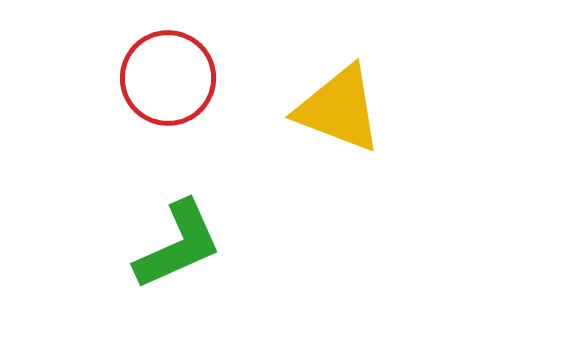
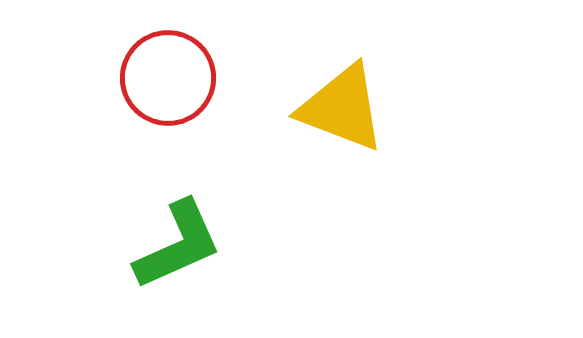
yellow triangle: moved 3 px right, 1 px up
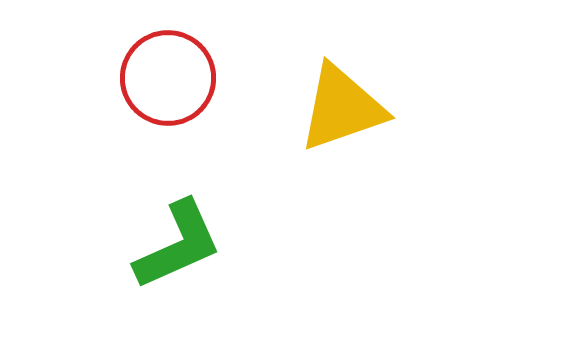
yellow triangle: rotated 40 degrees counterclockwise
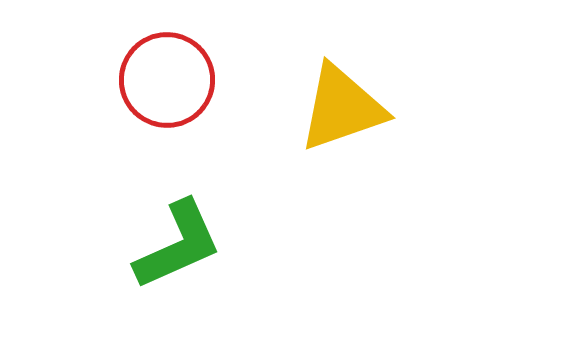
red circle: moved 1 px left, 2 px down
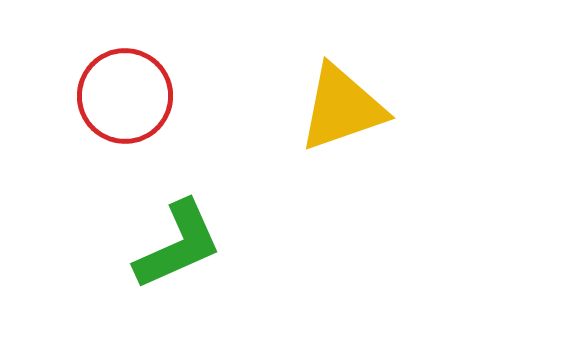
red circle: moved 42 px left, 16 px down
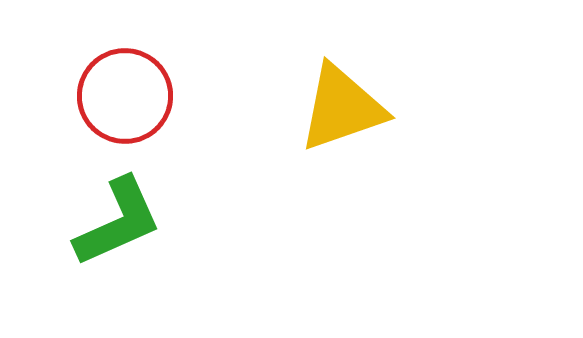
green L-shape: moved 60 px left, 23 px up
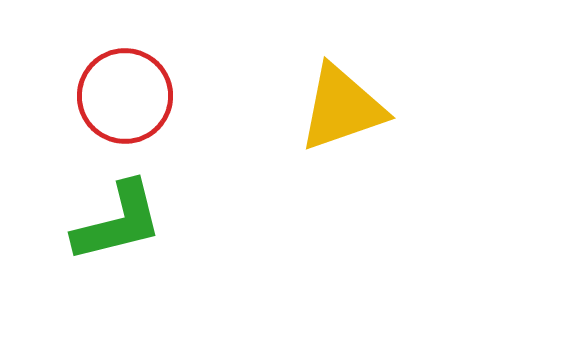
green L-shape: rotated 10 degrees clockwise
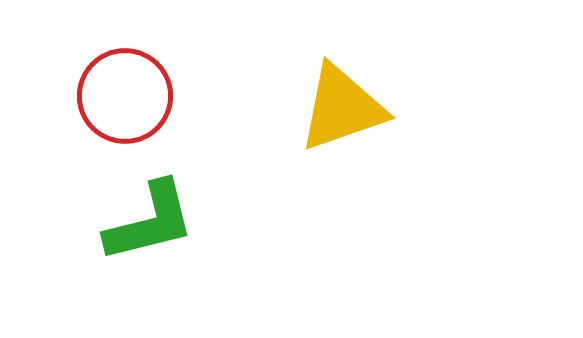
green L-shape: moved 32 px right
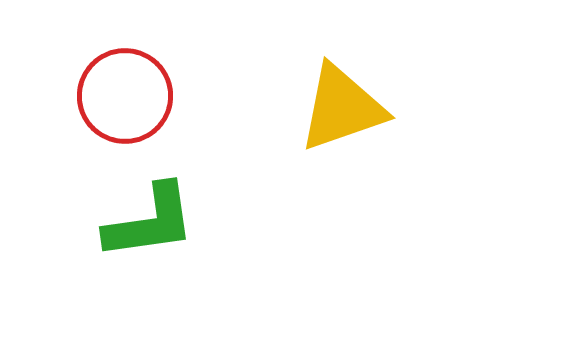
green L-shape: rotated 6 degrees clockwise
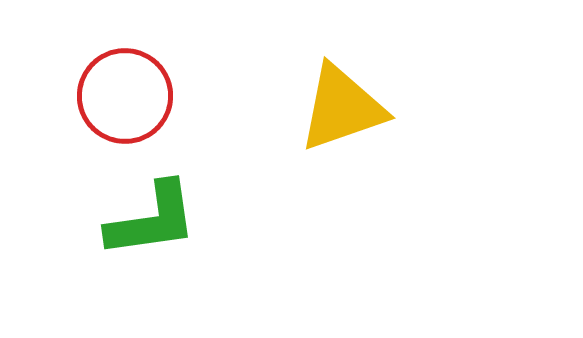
green L-shape: moved 2 px right, 2 px up
